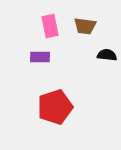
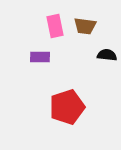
pink rectangle: moved 5 px right
red pentagon: moved 12 px right
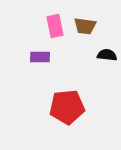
red pentagon: rotated 12 degrees clockwise
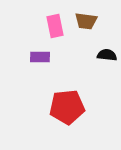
brown trapezoid: moved 1 px right, 5 px up
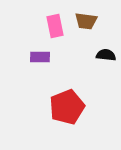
black semicircle: moved 1 px left
red pentagon: rotated 16 degrees counterclockwise
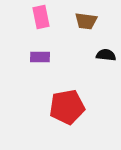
pink rectangle: moved 14 px left, 9 px up
red pentagon: rotated 12 degrees clockwise
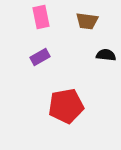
brown trapezoid: moved 1 px right
purple rectangle: rotated 30 degrees counterclockwise
red pentagon: moved 1 px left, 1 px up
